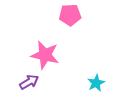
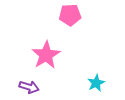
pink star: moved 1 px right; rotated 28 degrees clockwise
purple arrow: moved 5 px down; rotated 48 degrees clockwise
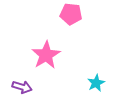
pink pentagon: moved 1 px right, 1 px up; rotated 10 degrees clockwise
purple arrow: moved 7 px left
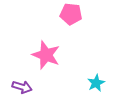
pink star: rotated 20 degrees counterclockwise
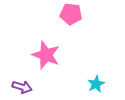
cyan star: moved 1 px down
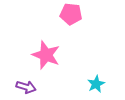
purple arrow: moved 4 px right
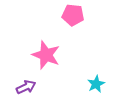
pink pentagon: moved 2 px right, 1 px down
purple arrow: rotated 42 degrees counterclockwise
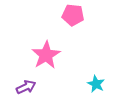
pink star: rotated 20 degrees clockwise
cyan star: rotated 18 degrees counterclockwise
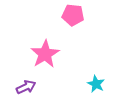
pink star: moved 1 px left, 1 px up
